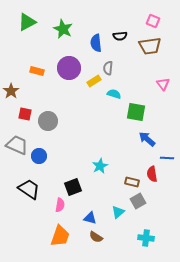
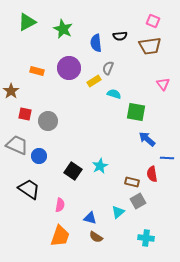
gray semicircle: rotated 16 degrees clockwise
black square: moved 16 px up; rotated 36 degrees counterclockwise
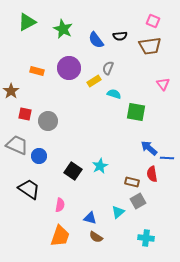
blue semicircle: moved 3 px up; rotated 30 degrees counterclockwise
blue arrow: moved 2 px right, 9 px down
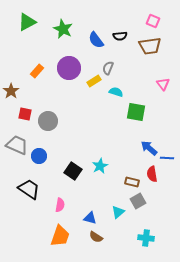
orange rectangle: rotated 64 degrees counterclockwise
cyan semicircle: moved 2 px right, 2 px up
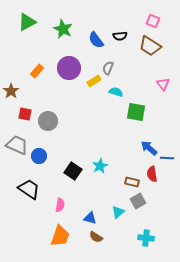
brown trapezoid: rotated 40 degrees clockwise
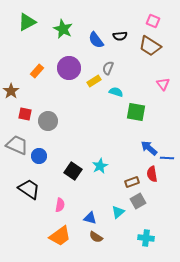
brown rectangle: rotated 32 degrees counterclockwise
orange trapezoid: rotated 35 degrees clockwise
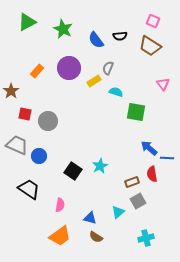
cyan cross: rotated 21 degrees counterclockwise
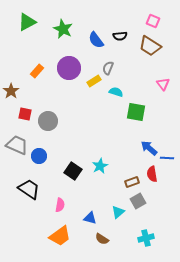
brown semicircle: moved 6 px right, 2 px down
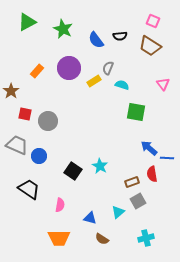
cyan semicircle: moved 6 px right, 7 px up
cyan star: rotated 14 degrees counterclockwise
orange trapezoid: moved 1 px left, 2 px down; rotated 35 degrees clockwise
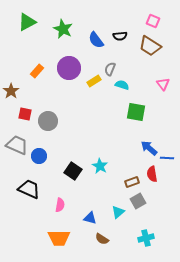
gray semicircle: moved 2 px right, 1 px down
black trapezoid: rotated 10 degrees counterclockwise
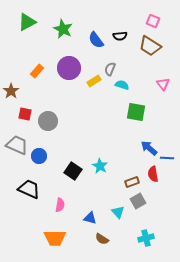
red semicircle: moved 1 px right
cyan triangle: rotated 32 degrees counterclockwise
orange trapezoid: moved 4 px left
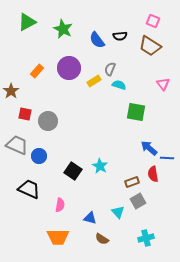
blue semicircle: moved 1 px right
cyan semicircle: moved 3 px left
orange trapezoid: moved 3 px right, 1 px up
